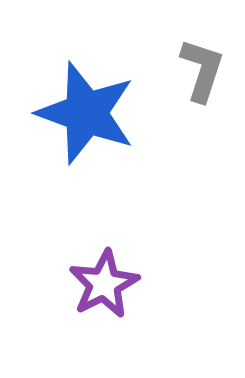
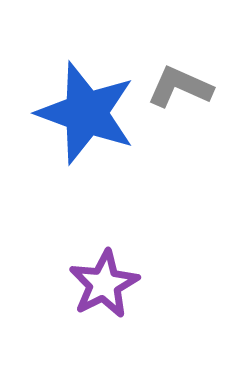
gray L-shape: moved 22 px left, 17 px down; rotated 84 degrees counterclockwise
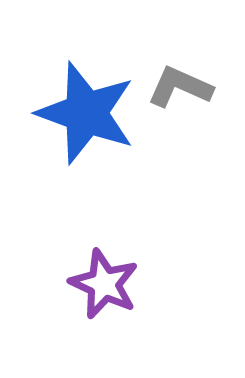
purple star: rotated 20 degrees counterclockwise
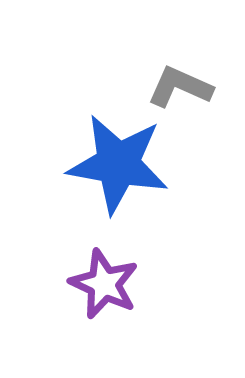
blue star: moved 32 px right, 51 px down; rotated 10 degrees counterclockwise
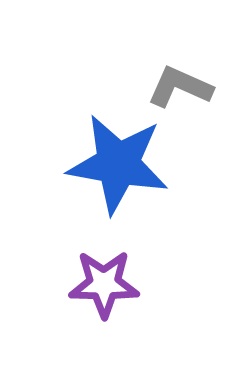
purple star: rotated 24 degrees counterclockwise
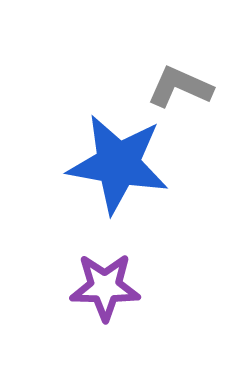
purple star: moved 1 px right, 3 px down
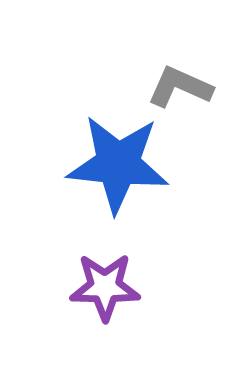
blue star: rotated 4 degrees counterclockwise
